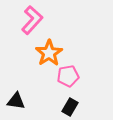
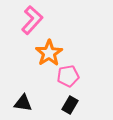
black triangle: moved 7 px right, 2 px down
black rectangle: moved 2 px up
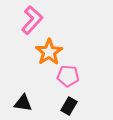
orange star: moved 1 px up
pink pentagon: rotated 15 degrees clockwise
black rectangle: moved 1 px left, 1 px down
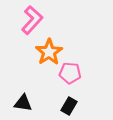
pink pentagon: moved 2 px right, 3 px up
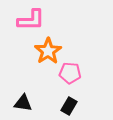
pink L-shape: moved 1 px left; rotated 48 degrees clockwise
orange star: moved 1 px left, 1 px up
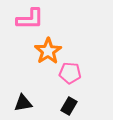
pink L-shape: moved 1 px left, 1 px up
black triangle: rotated 18 degrees counterclockwise
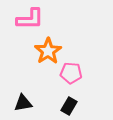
pink pentagon: moved 1 px right
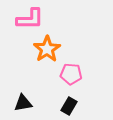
orange star: moved 1 px left, 2 px up
pink pentagon: moved 1 px down
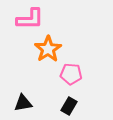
orange star: moved 1 px right
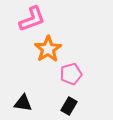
pink L-shape: moved 2 px right; rotated 20 degrees counterclockwise
pink pentagon: rotated 20 degrees counterclockwise
black triangle: rotated 18 degrees clockwise
